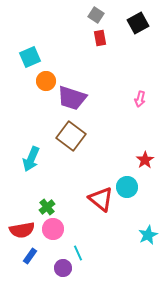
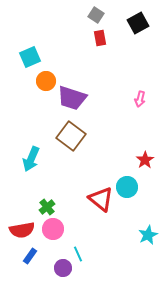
cyan line: moved 1 px down
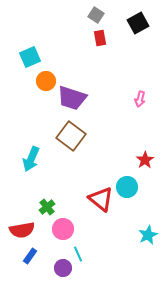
pink circle: moved 10 px right
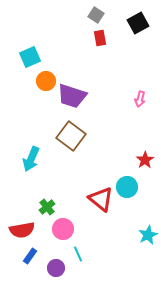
purple trapezoid: moved 2 px up
purple circle: moved 7 px left
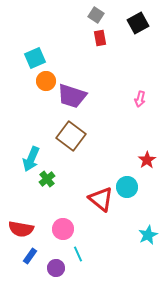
cyan square: moved 5 px right, 1 px down
red star: moved 2 px right
green cross: moved 28 px up
red semicircle: moved 1 px left, 1 px up; rotated 20 degrees clockwise
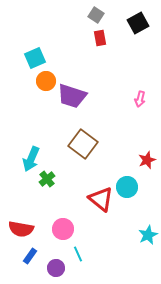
brown square: moved 12 px right, 8 px down
red star: rotated 12 degrees clockwise
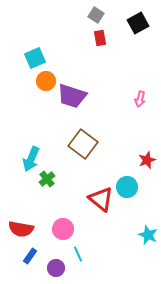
cyan star: rotated 24 degrees counterclockwise
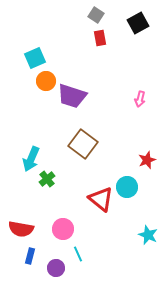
blue rectangle: rotated 21 degrees counterclockwise
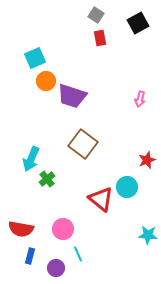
cyan star: rotated 18 degrees counterclockwise
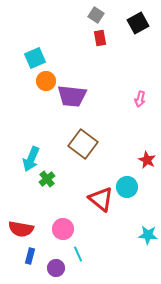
purple trapezoid: rotated 12 degrees counterclockwise
red star: rotated 24 degrees counterclockwise
